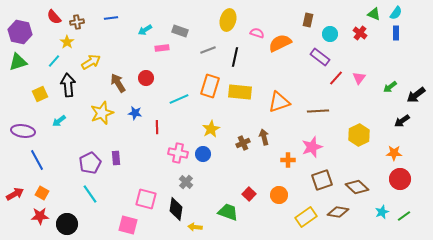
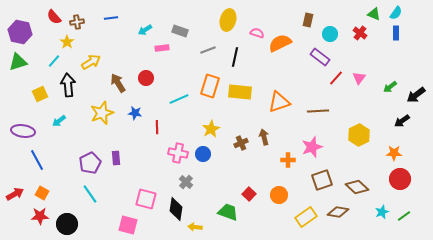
brown cross at (243, 143): moved 2 px left
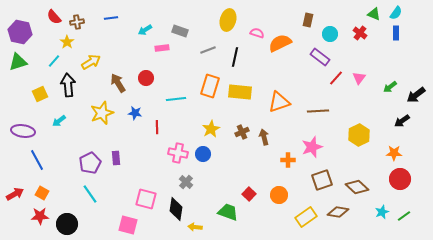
cyan line at (179, 99): moved 3 px left; rotated 18 degrees clockwise
brown cross at (241, 143): moved 1 px right, 11 px up
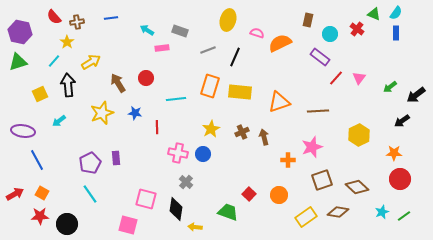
cyan arrow at (145, 30): moved 2 px right; rotated 64 degrees clockwise
red cross at (360, 33): moved 3 px left, 4 px up
black line at (235, 57): rotated 12 degrees clockwise
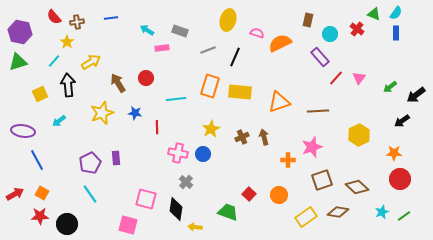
purple rectangle at (320, 57): rotated 12 degrees clockwise
brown cross at (242, 132): moved 5 px down
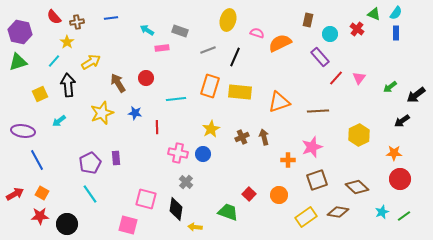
brown square at (322, 180): moved 5 px left
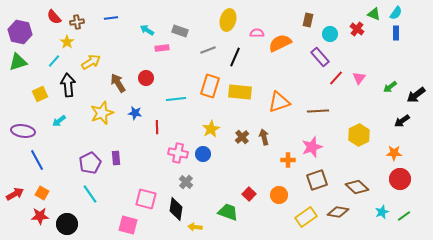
pink semicircle at (257, 33): rotated 16 degrees counterclockwise
brown cross at (242, 137): rotated 16 degrees counterclockwise
